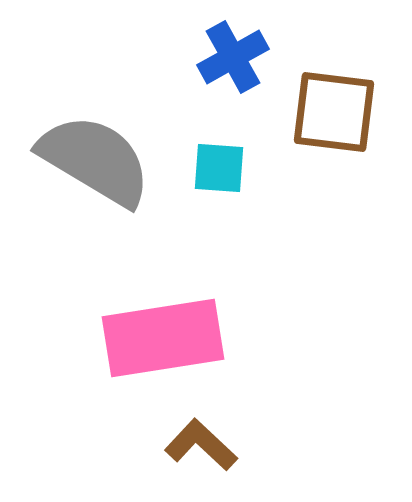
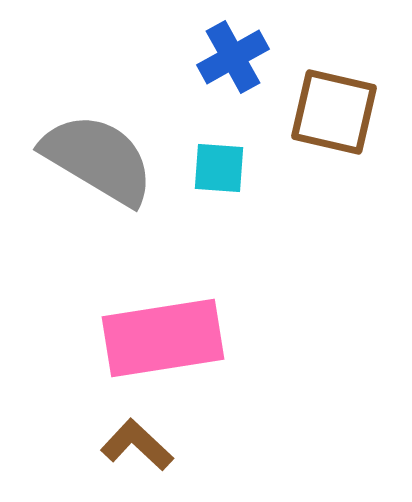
brown square: rotated 6 degrees clockwise
gray semicircle: moved 3 px right, 1 px up
brown L-shape: moved 64 px left
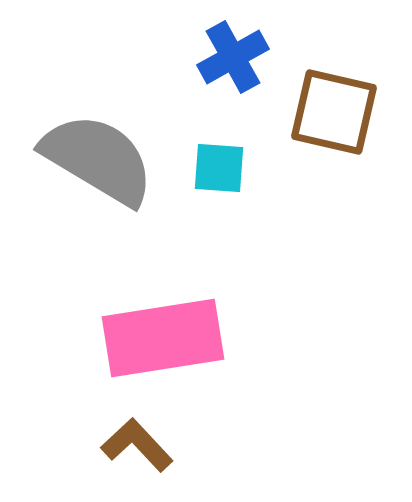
brown L-shape: rotated 4 degrees clockwise
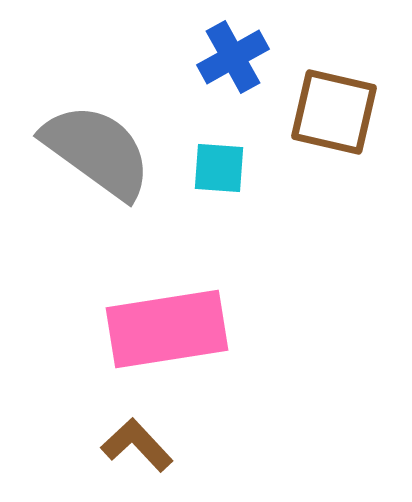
gray semicircle: moved 1 px left, 8 px up; rotated 5 degrees clockwise
pink rectangle: moved 4 px right, 9 px up
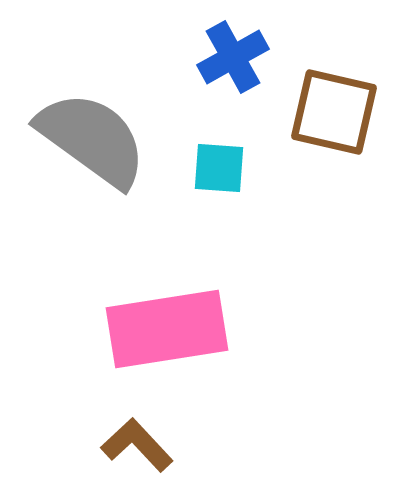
gray semicircle: moved 5 px left, 12 px up
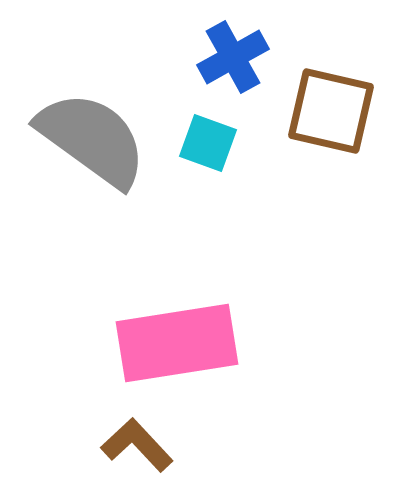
brown square: moved 3 px left, 1 px up
cyan square: moved 11 px left, 25 px up; rotated 16 degrees clockwise
pink rectangle: moved 10 px right, 14 px down
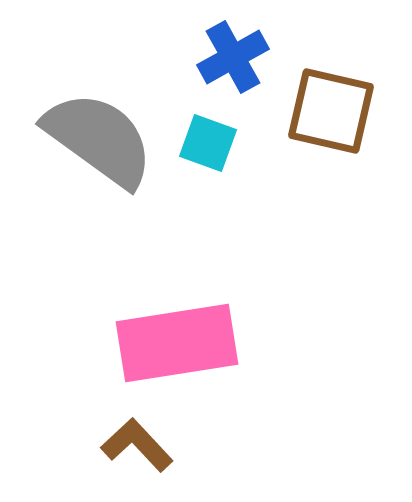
gray semicircle: moved 7 px right
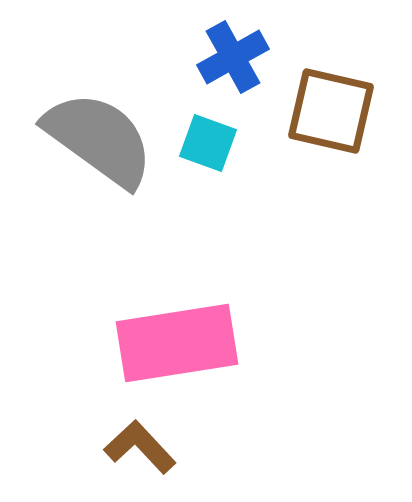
brown L-shape: moved 3 px right, 2 px down
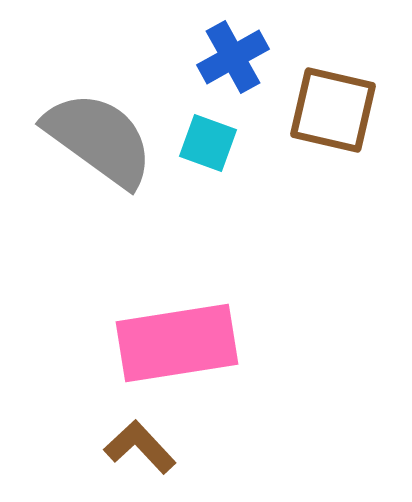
brown square: moved 2 px right, 1 px up
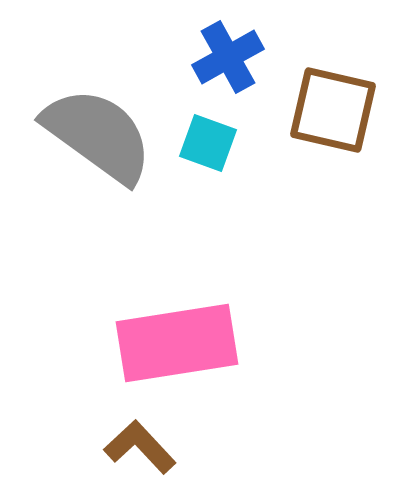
blue cross: moved 5 px left
gray semicircle: moved 1 px left, 4 px up
